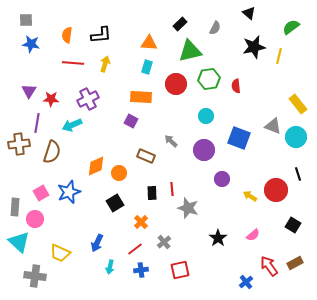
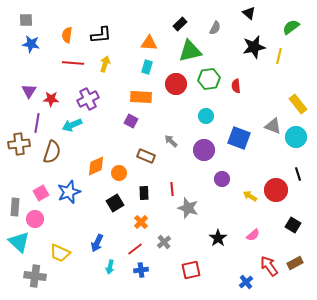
black rectangle at (152, 193): moved 8 px left
red square at (180, 270): moved 11 px right
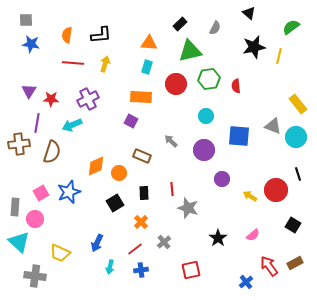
blue square at (239, 138): moved 2 px up; rotated 15 degrees counterclockwise
brown rectangle at (146, 156): moved 4 px left
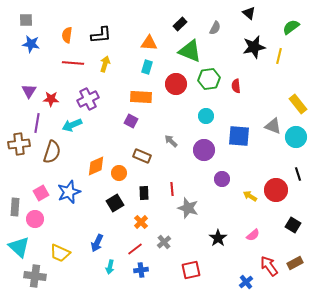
green triangle at (190, 51): rotated 35 degrees clockwise
cyan triangle at (19, 242): moved 5 px down
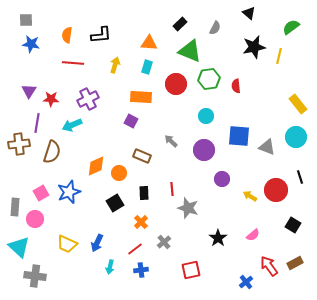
yellow arrow at (105, 64): moved 10 px right, 1 px down
gray triangle at (273, 126): moved 6 px left, 21 px down
black line at (298, 174): moved 2 px right, 3 px down
yellow trapezoid at (60, 253): moved 7 px right, 9 px up
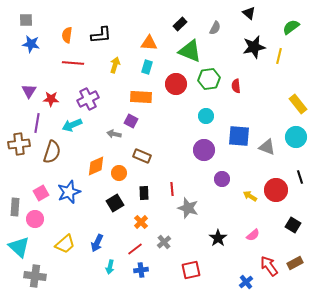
gray arrow at (171, 141): moved 57 px left, 7 px up; rotated 32 degrees counterclockwise
yellow trapezoid at (67, 244): moved 2 px left; rotated 65 degrees counterclockwise
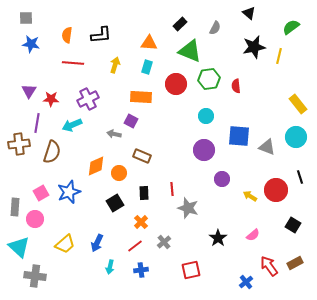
gray square at (26, 20): moved 2 px up
red line at (135, 249): moved 3 px up
